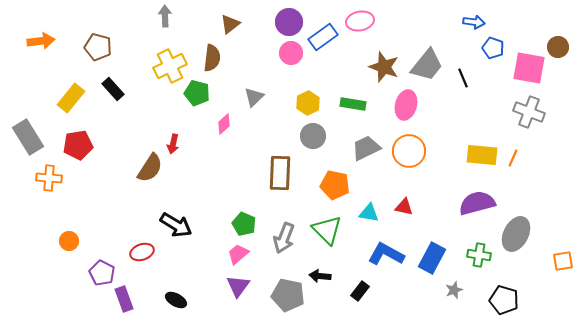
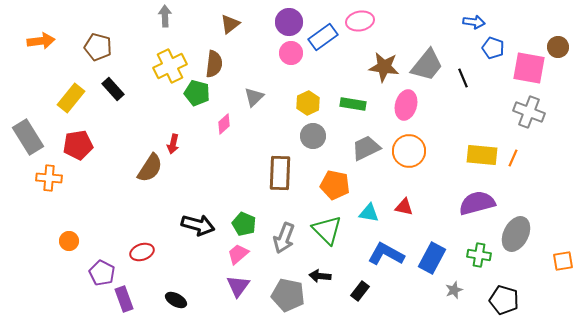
brown semicircle at (212, 58): moved 2 px right, 6 px down
brown star at (384, 67): rotated 12 degrees counterclockwise
black arrow at (176, 225): moved 22 px right; rotated 16 degrees counterclockwise
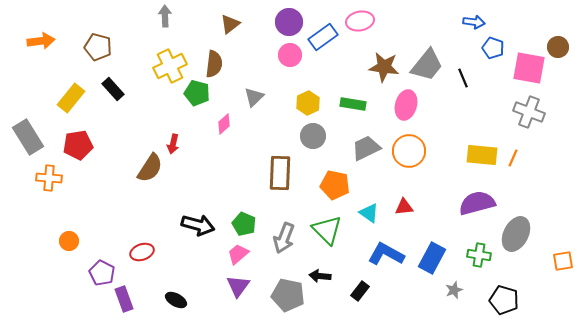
pink circle at (291, 53): moved 1 px left, 2 px down
red triangle at (404, 207): rotated 18 degrees counterclockwise
cyan triangle at (369, 213): rotated 25 degrees clockwise
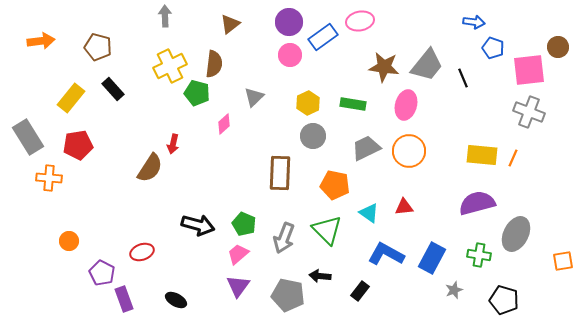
pink square at (529, 68): moved 2 px down; rotated 16 degrees counterclockwise
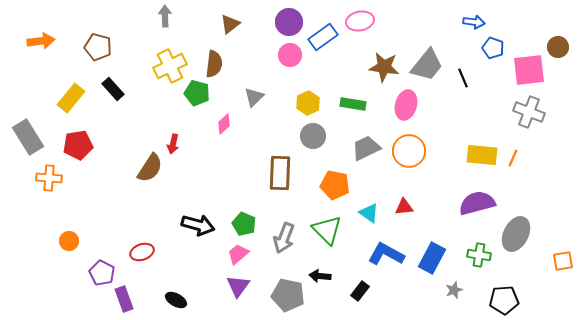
black pentagon at (504, 300): rotated 20 degrees counterclockwise
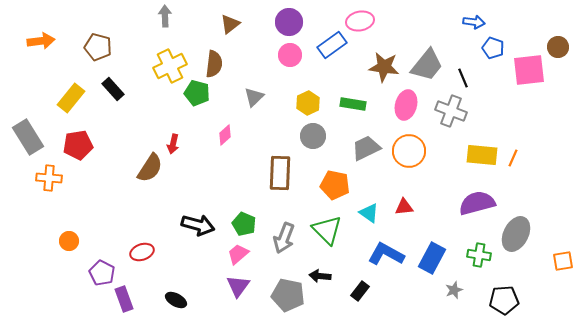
blue rectangle at (323, 37): moved 9 px right, 8 px down
gray cross at (529, 112): moved 78 px left, 1 px up
pink diamond at (224, 124): moved 1 px right, 11 px down
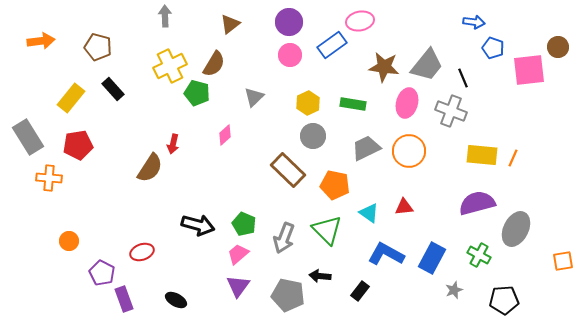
brown semicircle at (214, 64): rotated 24 degrees clockwise
pink ellipse at (406, 105): moved 1 px right, 2 px up
brown rectangle at (280, 173): moved 8 px right, 3 px up; rotated 48 degrees counterclockwise
gray ellipse at (516, 234): moved 5 px up
green cross at (479, 255): rotated 20 degrees clockwise
